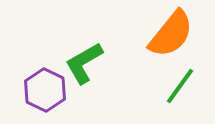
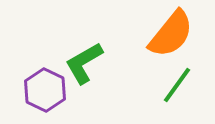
green line: moved 3 px left, 1 px up
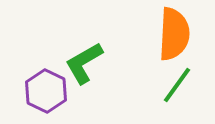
orange semicircle: moved 3 px right; rotated 36 degrees counterclockwise
purple hexagon: moved 1 px right, 1 px down
